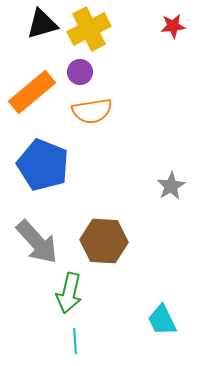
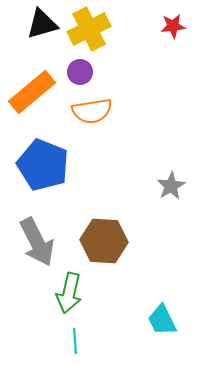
gray arrow: rotated 15 degrees clockwise
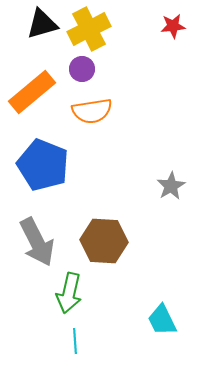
purple circle: moved 2 px right, 3 px up
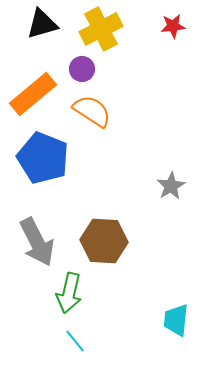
yellow cross: moved 12 px right
orange rectangle: moved 1 px right, 2 px down
orange semicircle: rotated 138 degrees counterclockwise
blue pentagon: moved 7 px up
cyan trapezoid: moved 14 px right; rotated 32 degrees clockwise
cyan line: rotated 35 degrees counterclockwise
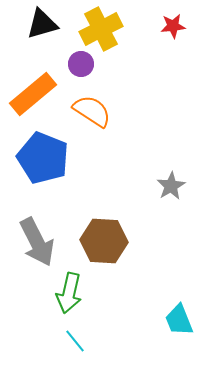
purple circle: moved 1 px left, 5 px up
cyan trapezoid: moved 3 px right; rotated 28 degrees counterclockwise
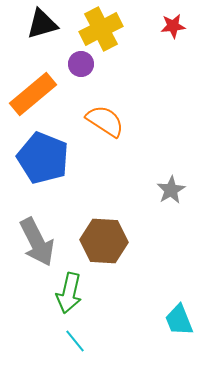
orange semicircle: moved 13 px right, 10 px down
gray star: moved 4 px down
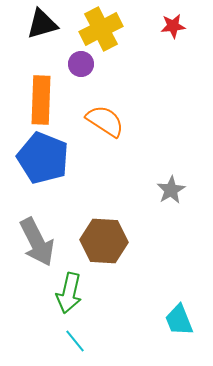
orange rectangle: moved 8 px right, 6 px down; rotated 48 degrees counterclockwise
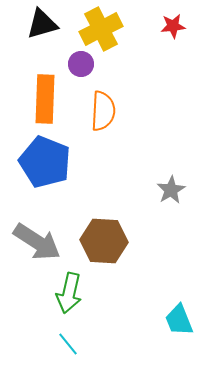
orange rectangle: moved 4 px right, 1 px up
orange semicircle: moved 2 px left, 10 px up; rotated 60 degrees clockwise
blue pentagon: moved 2 px right, 4 px down
gray arrow: rotated 30 degrees counterclockwise
cyan line: moved 7 px left, 3 px down
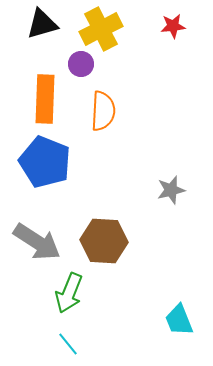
gray star: rotated 16 degrees clockwise
green arrow: rotated 9 degrees clockwise
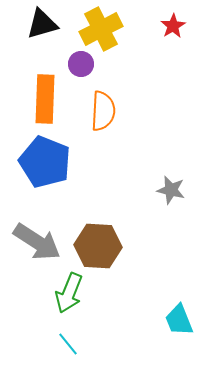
red star: rotated 25 degrees counterclockwise
gray star: rotated 28 degrees clockwise
brown hexagon: moved 6 px left, 5 px down
